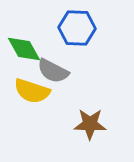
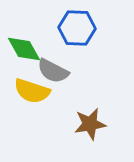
brown star: rotated 12 degrees counterclockwise
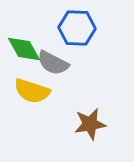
gray semicircle: moved 8 px up
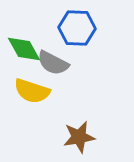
brown star: moved 11 px left, 13 px down
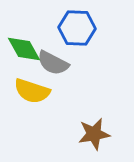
brown star: moved 15 px right, 3 px up
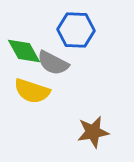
blue hexagon: moved 1 px left, 2 px down
green diamond: moved 2 px down
brown star: moved 1 px left, 2 px up
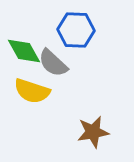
gray semicircle: rotated 16 degrees clockwise
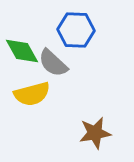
green diamond: moved 2 px left
yellow semicircle: moved 3 px down; rotated 33 degrees counterclockwise
brown star: moved 2 px right, 1 px down
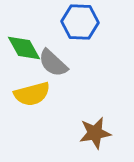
blue hexagon: moved 4 px right, 8 px up
green diamond: moved 2 px right, 3 px up
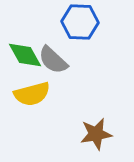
green diamond: moved 1 px right, 7 px down
gray semicircle: moved 3 px up
brown star: moved 1 px right, 1 px down
